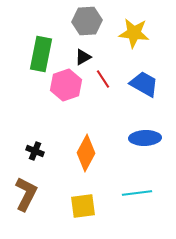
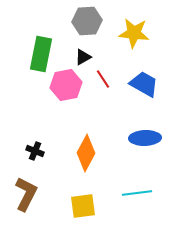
pink hexagon: rotated 8 degrees clockwise
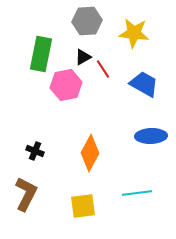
red line: moved 10 px up
blue ellipse: moved 6 px right, 2 px up
orange diamond: moved 4 px right
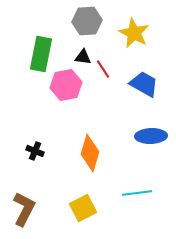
yellow star: rotated 20 degrees clockwise
black triangle: rotated 36 degrees clockwise
orange diamond: rotated 12 degrees counterclockwise
brown L-shape: moved 2 px left, 15 px down
yellow square: moved 2 px down; rotated 20 degrees counterclockwise
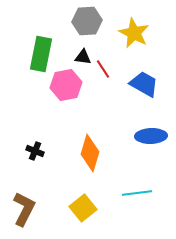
yellow square: rotated 12 degrees counterclockwise
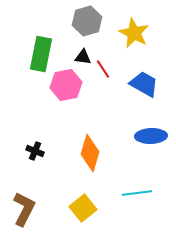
gray hexagon: rotated 12 degrees counterclockwise
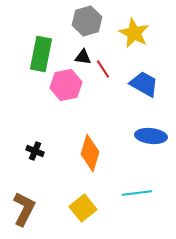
blue ellipse: rotated 8 degrees clockwise
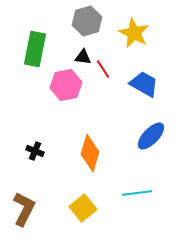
green rectangle: moved 6 px left, 5 px up
blue ellipse: rotated 52 degrees counterclockwise
